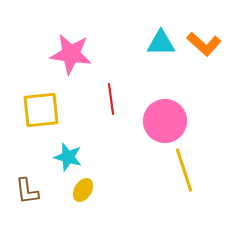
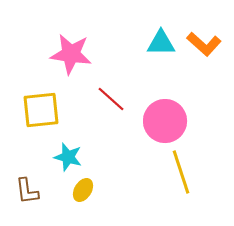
red line: rotated 40 degrees counterclockwise
yellow line: moved 3 px left, 2 px down
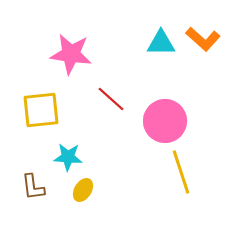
orange L-shape: moved 1 px left, 5 px up
cyan star: rotated 12 degrees counterclockwise
brown L-shape: moved 6 px right, 4 px up
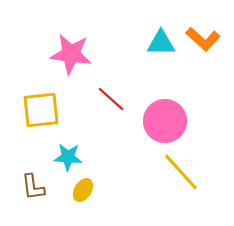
yellow line: rotated 24 degrees counterclockwise
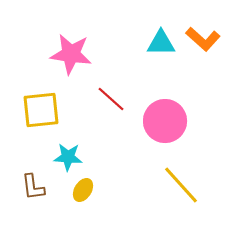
yellow line: moved 13 px down
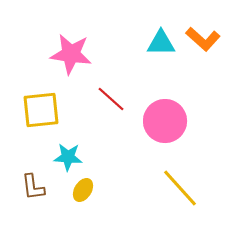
yellow line: moved 1 px left, 3 px down
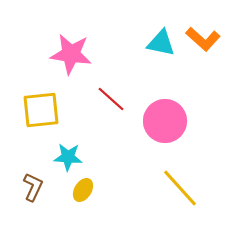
cyan triangle: rotated 12 degrees clockwise
brown L-shape: rotated 148 degrees counterclockwise
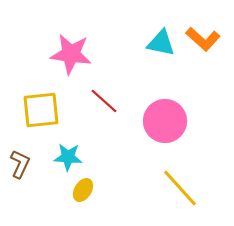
red line: moved 7 px left, 2 px down
brown L-shape: moved 13 px left, 23 px up
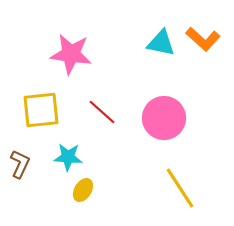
red line: moved 2 px left, 11 px down
pink circle: moved 1 px left, 3 px up
yellow line: rotated 9 degrees clockwise
